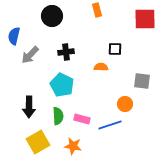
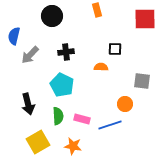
black arrow: moved 1 px left, 3 px up; rotated 15 degrees counterclockwise
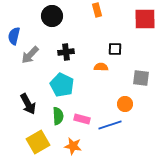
gray square: moved 1 px left, 3 px up
black arrow: rotated 15 degrees counterclockwise
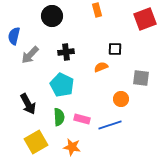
red square: rotated 20 degrees counterclockwise
orange semicircle: rotated 24 degrees counterclockwise
orange circle: moved 4 px left, 5 px up
green semicircle: moved 1 px right, 1 px down
yellow square: moved 2 px left
orange star: moved 1 px left, 1 px down
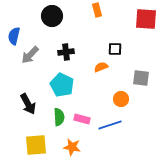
red square: moved 1 px right; rotated 25 degrees clockwise
yellow square: moved 3 px down; rotated 25 degrees clockwise
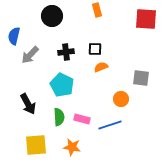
black square: moved 20 px left
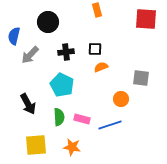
black circle: moved 4 px left, 6 px down
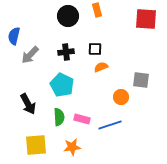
black circle: moved 20 px right, 6 px up
gray square: moved 2 px down
orange circle: moved 2 px up
orange star: rotated 18 degrees counterclockwise
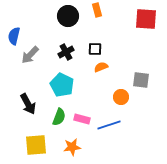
black cross: rotated 21 degrees counterclockwise
green semicircle: rotated 24 degrees clockwise
blue line: moved 1 px left
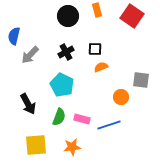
red square: moved 14 px left, 3 px up; rotated 30 degrees clockwise
